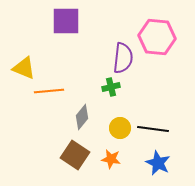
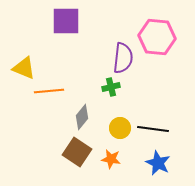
brown square: moved 2 px right, 3 px up
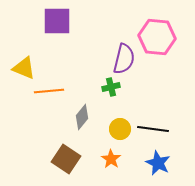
purple square: moved 9 px left
purple semicircle: moved 1 px right, 1 px down; rotated 8 degrees clockwise
yellow circle: moved 1 px down
brown square: moved 11 px left, 7 px down
orange star: rotated 24 degrees clockwise
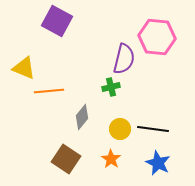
purple square: rotated 28 degrees clockwise
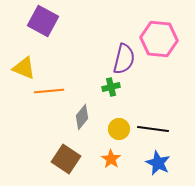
purple square: moved 14 px left
pink hexagon: moved 2 px right, 2 px down
yellow circle: moved 1 px left
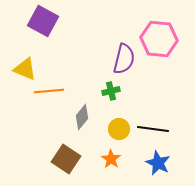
yellow triangle: moved 1 px right, 1 px down
green cross: moved 4 px down
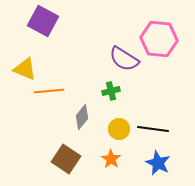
purple semicircle: rotated 108 degrees clockwise
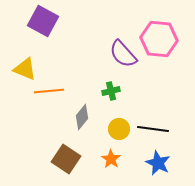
purple semicircle: moved 1 px left, 5 px up; rotated 16 degrees clockwise
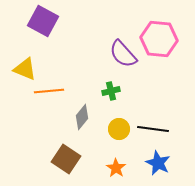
orange star: moved 5 px right, 9 px down
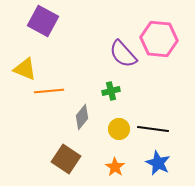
orange star: moved 1 px left, 1 px up
